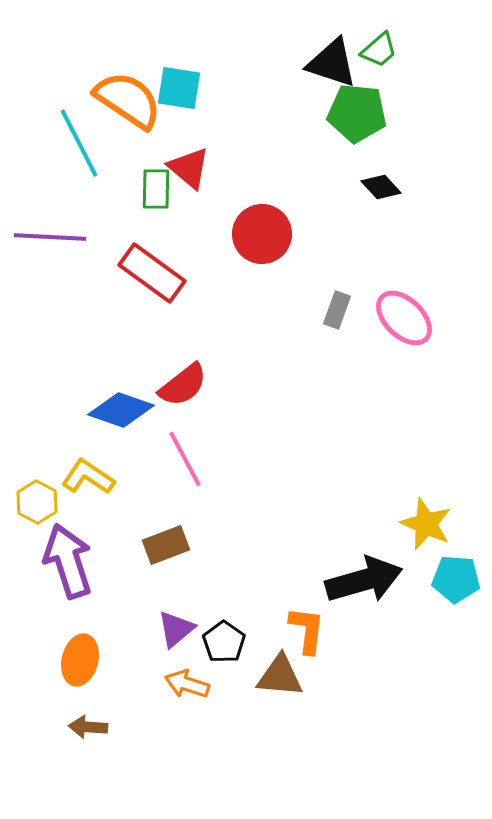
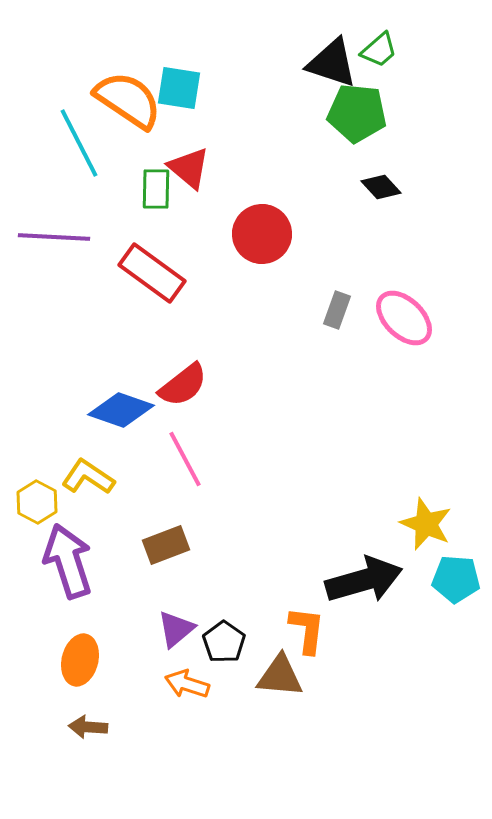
purple line: moved 4 px right
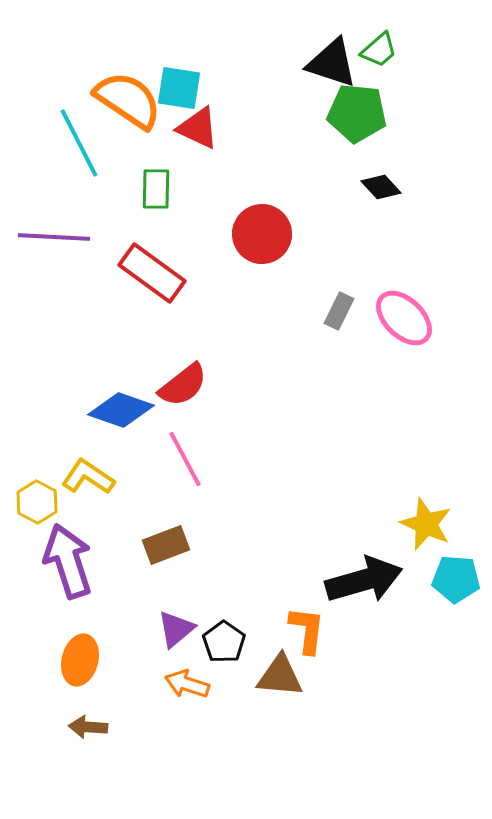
red triangle: moved 9 px right, 40 px up; rotated 15 degrees counterclockwise
gray rectangle: moved 2 px right, 1 px down; rotated 6 degrees clockwise
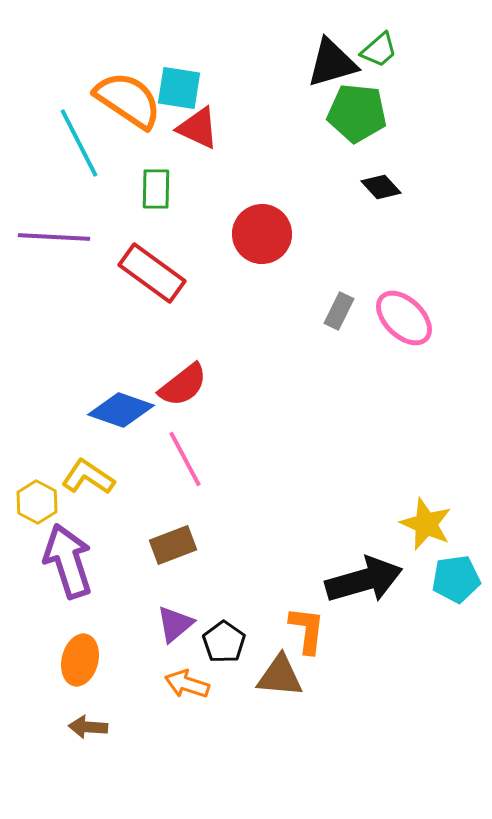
black triangle: rotated 34 degrees counterclockwise
brown rectangle: moved 7 px right
cyan pentagon: rotated 12 degrees counterclockwise
purple triangle: moved 1 px left, 5 px up
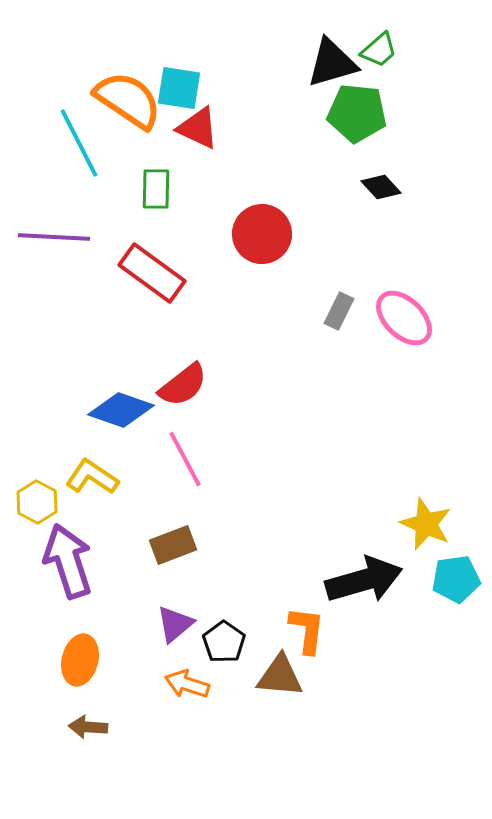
yellow L-shape: moved 4 px right
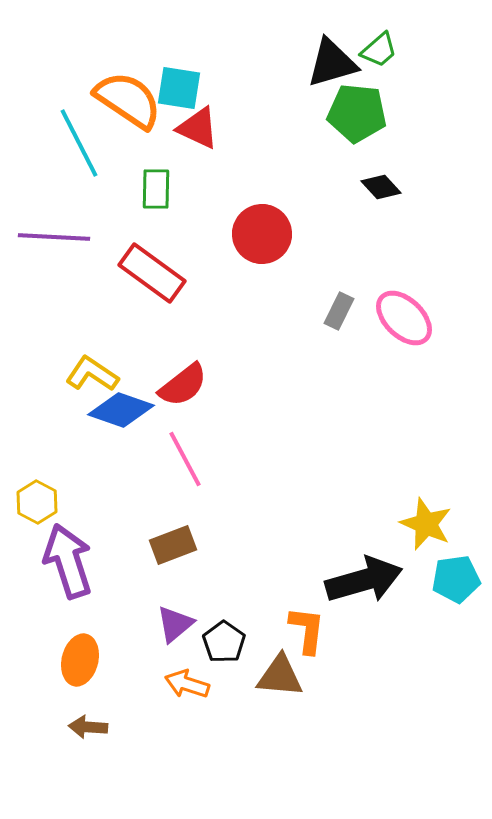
yellow L-shape: moved 103 px up
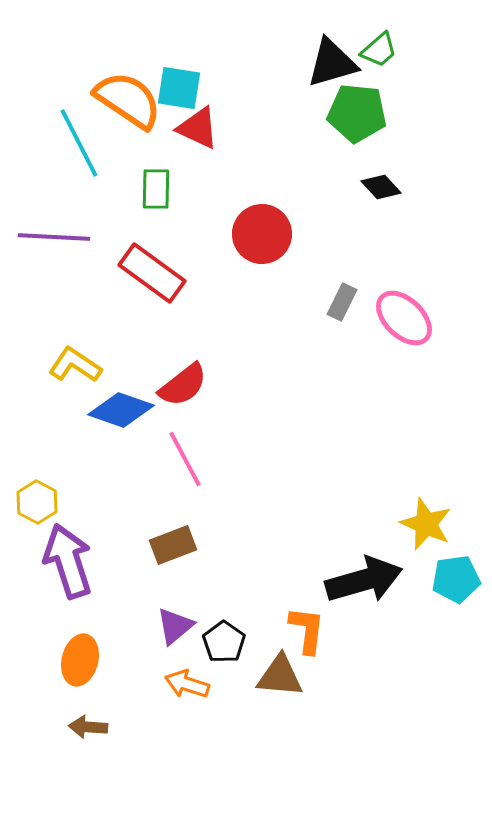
gray rectangle: moved 3 px right, 9 px up
yellow L-shape: moved 17 px left, 9 px up
purple triangle: moved 2 px down
